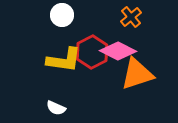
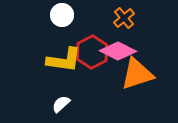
orange cross: moved 7 px left, 1 px down
white semicircle: moved 5 px right, 4 px up; rotated 114 degrees clockwise
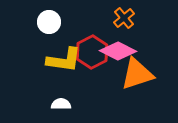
white circle: moved 13 px left, 7 px down
white semicircle: rotated 42 degrees clockwise
